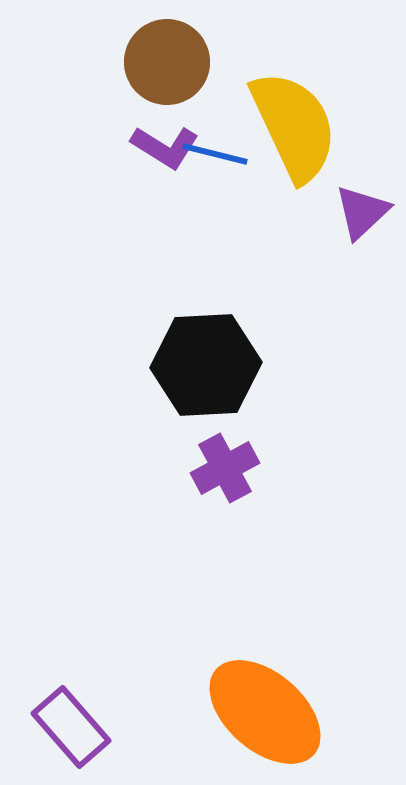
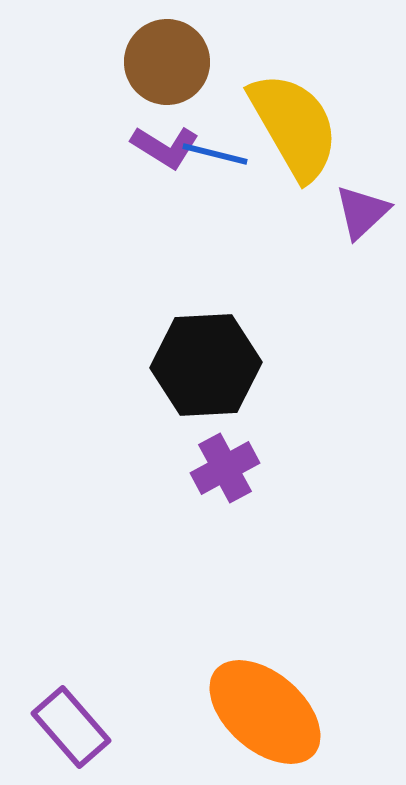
yellow semicircle: rotated 5 degrees counterclockwise
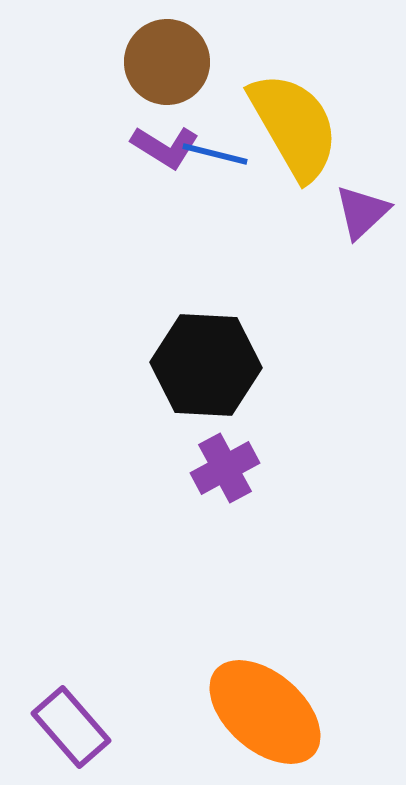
black hexagon: rotated 6 degrees clockwise
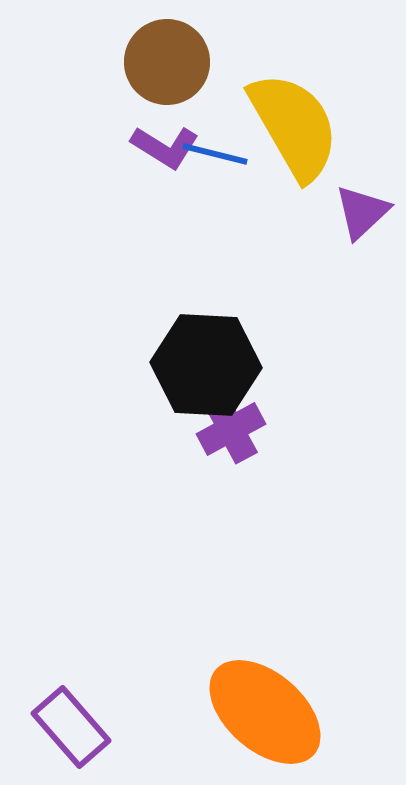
purple cross: moved 6 px right, 39 px up
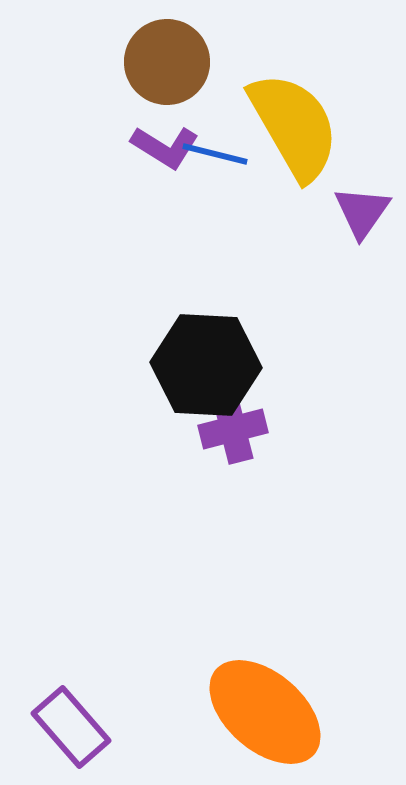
purple triangle: rotated 12 degrees counterclockwise
purple cross: moved 2 px right; rotated 14 degrees clockwise
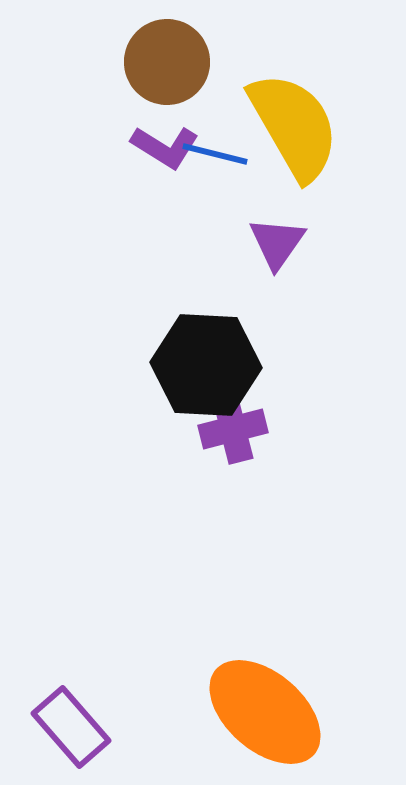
purple triangle: moved 85 px left, 31 px down
